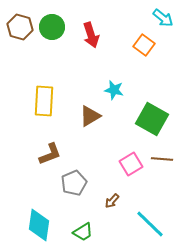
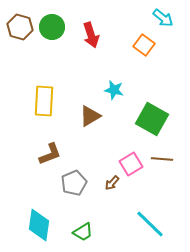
brown arrow: moved 18 px up
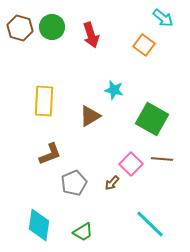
brown hexagon: moved 1 px down
pink square: rotated 15 degrees counterclockwise
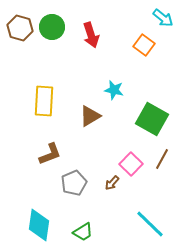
brown line: rotated 65 degrees counterclockwise
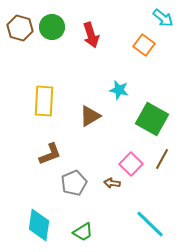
cyan star: moved 5 px right
brown arrow: rotated 56 degrees clockwise
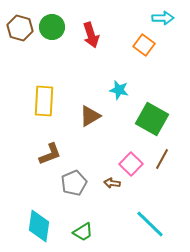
cyan arrow: rotated 40 degrees counterclockwise
cyan diamond: moved 1 px down
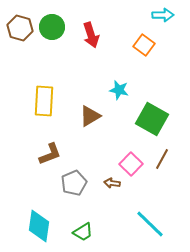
cyan arrow: moved 3 px up
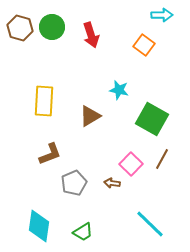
cyan arrow: moved 1 px left
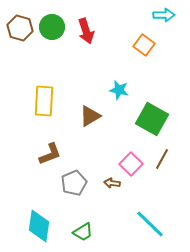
cyan arrow: moved 2 px right
red arrow: moved 5 px left, 4 px up
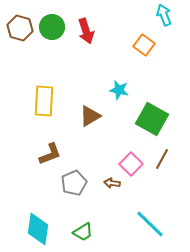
cyan arrow: rotated 110 degrees counterclockwise
cyan diamond: moved 1 px left, 3 px down
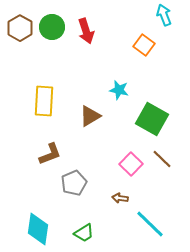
brown hexagon: rotated 15 degrees clockwise
brown line: rotated 75 degrees counterclockwise
brown arrow: moved 8 px right, 15 px down
green trapezoid: moved 1 px right, 1 px down
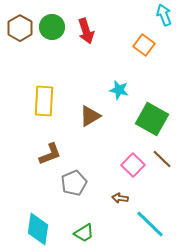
pink square: moved 2 px right, 1 px down
